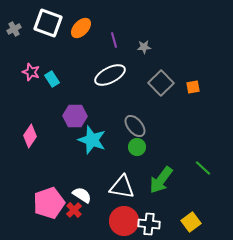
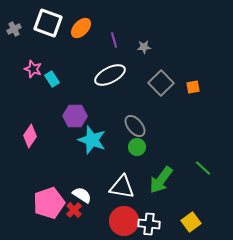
pink star: moved 2 px right, 3 px up
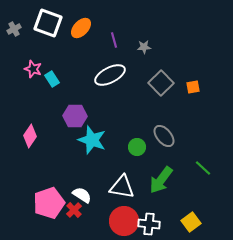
gray ellipse: moved 29 px right, 10 px down
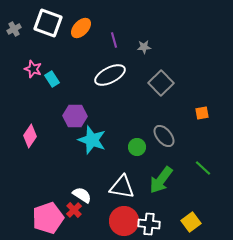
orange square: moved 9 px right, 26 px down
pink pentagon: moved 1 px left, 15 px down
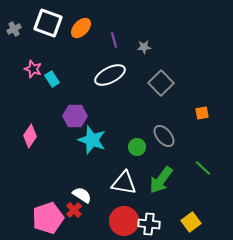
white triangle: moved 2 px right, 4 px up
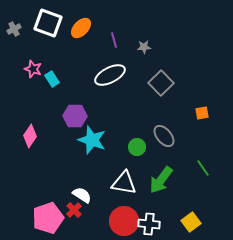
green line: rotated 12 degrees clockwise
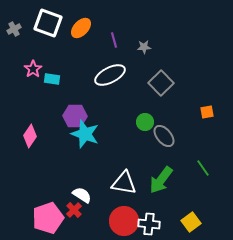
pink star: rotated 18 degrees clockwise
cyan rectangle: rotated 49 degrees counterclockwise
orange square: moved 5 px right, 1 px up
cyan star: moved 7 px left, 6 px up
green circle: moved 8 px right, 25 px up
